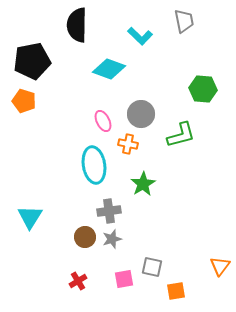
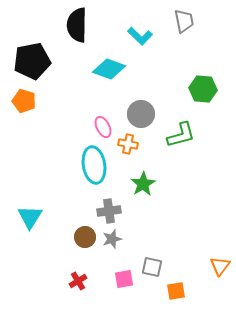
pink ellipse: moved 6 px down
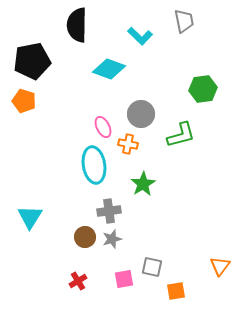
green hexagon: rotated 12 degrees counterclockwise
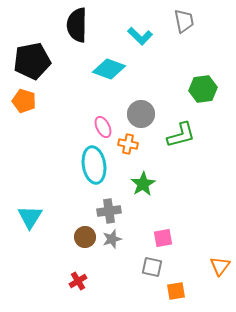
pink square: moved 39 px right, 41 px up
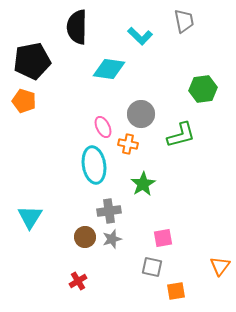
black semicircle: moved 2 px down
cyan diamond: rotated 12 degrees counterclockwise
